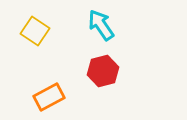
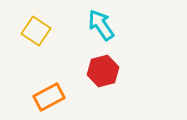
yellow square: moved 1 px right
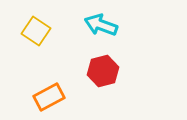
cyan arrow: rotated 36 degrees counterclockwise
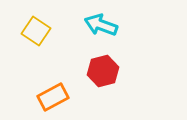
orange rectangle: moved 4 px right
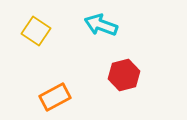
red hexagon: moved 21 px right, 4 px down
orange rectangle: moved 2 px right
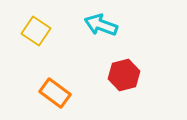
orange rectangle: moved 4 px up; rotated 64 degrees clockwise
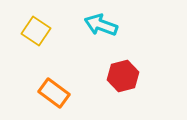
red hexagon: moved 1 px left, 1 px down
orange rectangle: moved 1 px left
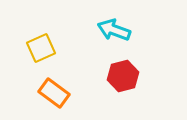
cyan arrow: moved 13 px right, 5 px down
yellow square: moved 5 px right, 17 px down; rotated 32 degrees clockwise
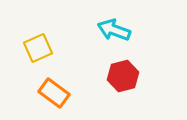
yellow square: moved 3 px left
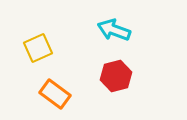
red hexagon: moved 7 px left
orange rectangle: moved 1 px right, 1 px down
